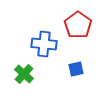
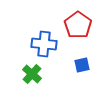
blue square: moved 6 px right, 4 px up
green cross: moved 8 px right
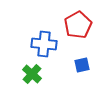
red pentagon: rotated 8 degrees clockwise
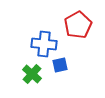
blue square: moved 22 px left
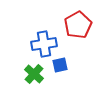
blue cross: rotated 15 degrees counterclockwise
green cross: moved 2 px right
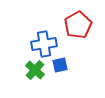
green cross: moved 1 px right, 4 px up
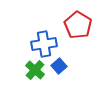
red pentagon: rotated 12 degrees counterclockwise
blue square: moved 1 px left, 1 px down; rotated 28 degrees counterclockwise
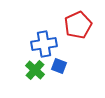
red pentagon: rotated 16 degrees clockwise
blue square: rotated 28 degrees counterclockwise
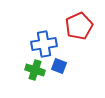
red pentagon: moved 1 px right, 1 px down
green cross: rotated 24 degrees counterclockwise
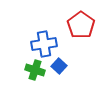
red pentagon: moved 2 px right, 1 px up; rotated 12 degrees counterclockwise
blue square: rotated 21 degrees clockwise
